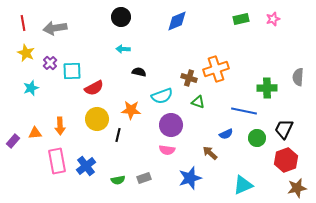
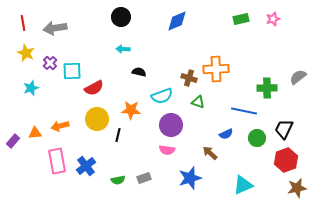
orange cross: rotated 15 degrees clockwise
gray semicircle: rotated 48 degrees clockwise
orange arrow: rotated 78 degrees clockwise
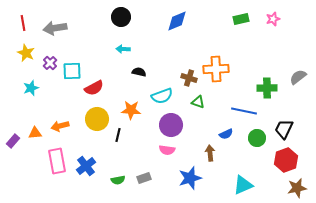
brown arrow: rotated 42 degrees clockwise
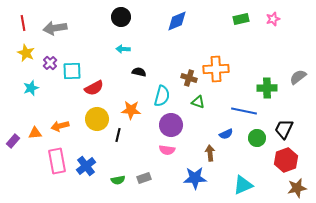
cyan semicircle: rotated 55 degrees counterclockwise
blue star: moved 5 px right; rotated 15 degrees clockwise
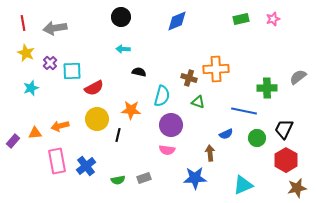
red hexagon: rotated 10 degrees counterclockwise
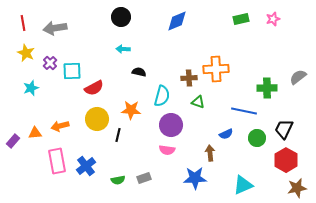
brown cross: rotated 21 degrees counterclockwise
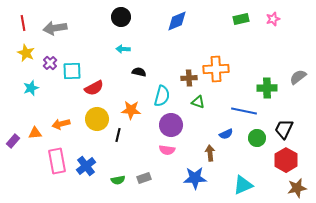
orange arrow: moved 1 px right, 2 px up
